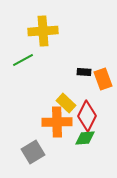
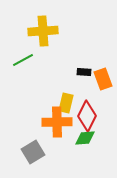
yellow rectangle: rotated 60 degrees clockwise
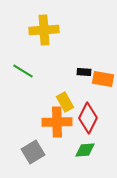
yellow cross: moved 1 px right, 1 px up
green line: moved 11 px down; rotated 60 degrees clockwise
orange rectangle: rotated 60 degrees counterclockwise
yellow rectangle: moved 1 px left, 1 px up; rotated 42 degrees counterclockwise
red diamond: moved 1 px right, 2 px down
green diamond: moved 12 px down
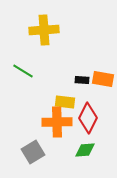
black rectangle: moved 2 px left, 8 px down
yellow rectangle: rotated 54 degrees counterclockwise
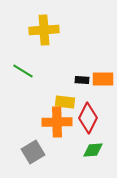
orange rectangle: rotated 10 degrees counterclockwise
green diamond: moved 8 px right
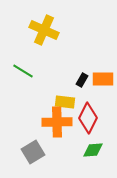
yellow cross: rotated 28 degrees clockwise
black rectangle: rotated 64 degrees counterclockwise
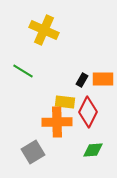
red diamond: moved 6 px up
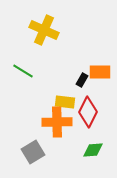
orange rectangle: moved 3 px left, 7 px up
